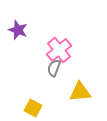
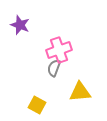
purple star: moved 2 px right, 5 px up
pink cross: rotated 20 degrees clockwise
yellow square: moved 4 px right, 3 px up
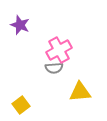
pink cross: rotated 10 degrees counterclockwise
gray semicircle: rotated 114 degrees counterclockwise
yellow square: moved 16 px left; rotated 24 degrees clockwise
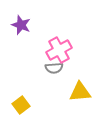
purple star: moved 1 px right
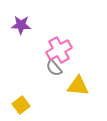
purple star: rotated 18 degrees counterclockwise
gray semicircle: rotated 54 degrees clockwise
yellow triangle: moved 2 px left, 6 px up; rotated 10 degrees clockwise
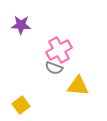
gray semicircle: rotated 30 degrees counterclockwise
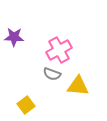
purple star: moved 7 px left, 12 px down
gray semicircle: moved 2 px left, 6 px down
yellow square: moved 5 px right
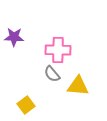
pink cross: moved 1 px left; rotated 30 degrees clockwise
gray semicircle: rotated 30 degrees clockwise
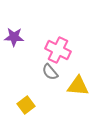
pink cross: rotated 25 degrees clockwise
gray semicircle: moved 2 px left, 2 px up
